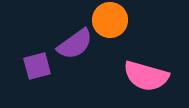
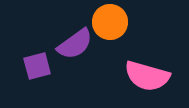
orange circle: moved 2 px down
pink semicircle: moved 1 px right
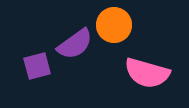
orange circle: moved 4 px right, 3 px down
pink semicircle: moved 3 px up
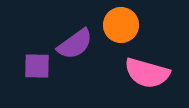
orange circle: moved 7 px right
purple square: rotated 16 degrees clockwise
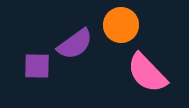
pink semicircle: rotated 30 degrees clockwise
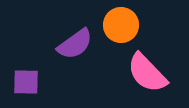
purple square: moved 11 px left, 16 px down
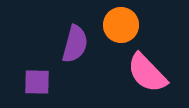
purple semicircle: rotated 39 degrees counterclockwise
purple square: moved 11 px right
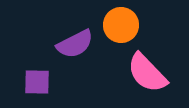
purple semicircle: rotated 48 degrees clockwise
